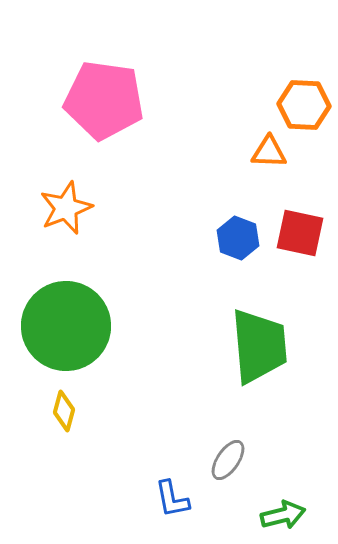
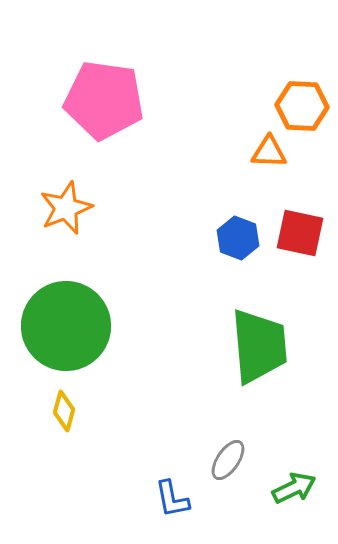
orange hexagon: moved 2 px left, 1 px down
green arrow: moved 11 px right, 27 px up; rotated 12 degrees counterclockwise
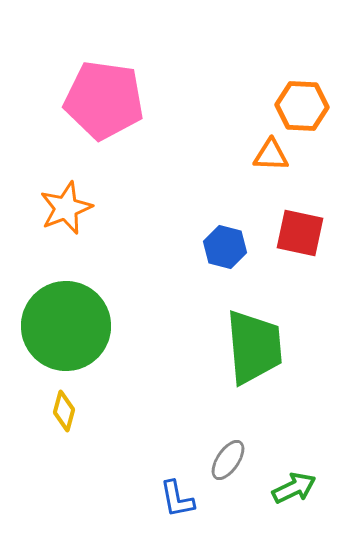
orange triangle: moved 2 px right, 3 px down
blue hexagon: moved 13 px left, 9 px down; rotated 6 degrees counterclockwise
green trapezoid: moved 5 px left, 1 px down
blue L-shape: moved 5 px right
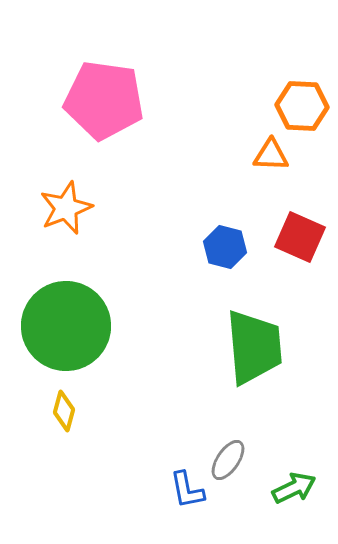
red square: moved 4 px down; rotated 12 degrees clockwise
blue L-shape: moved 10 px right, 9 px up
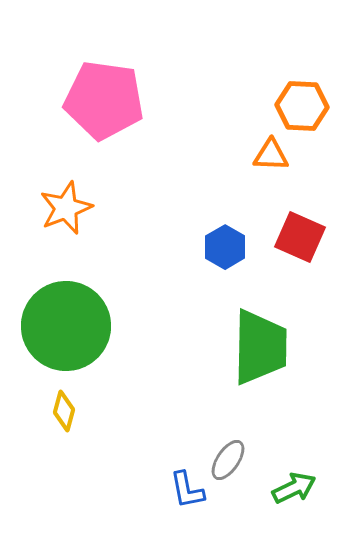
blue hexagon: rotated 15 degrees clockwise
green trapezoid: moved 6 px right; rotated 6 degrees clockwise
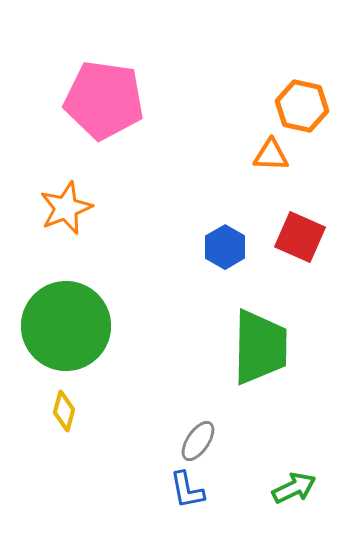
orange hexagon: rotated 9 degrees clockwise
gray ellipse: moved 30 px left, 19 px up
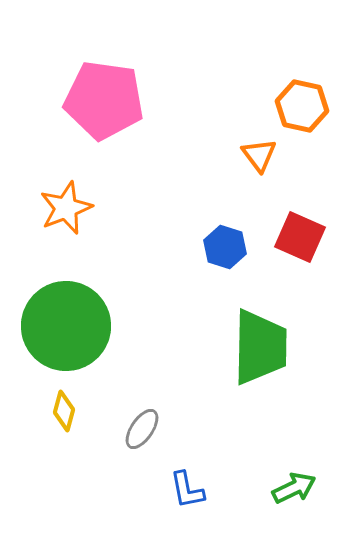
orange triangle: moved 12 px left; rotated 51 degrees clockwise
blue hexagon: rotated 12 degrees counterclockwise
gray ellipse: moved 56 px left, 12 px up
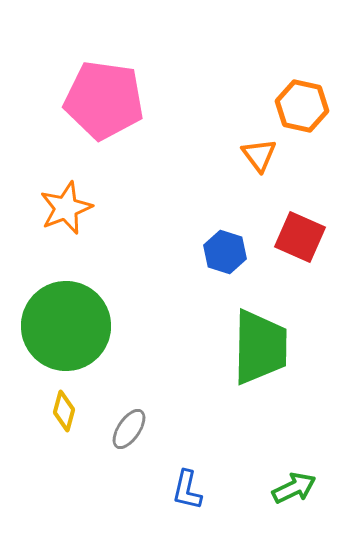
blue hexagon: moved 5 px down
gray ellipse: moved 13 px left
blue L-shape: rotated 24 degrees clockwise
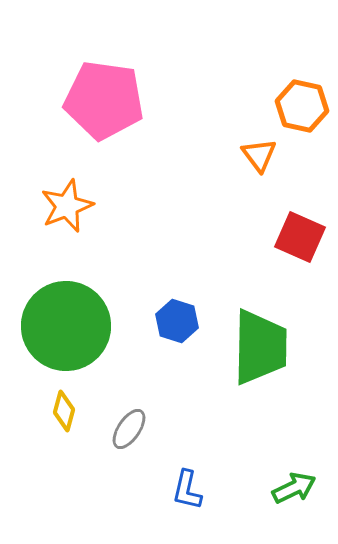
orange star: moved 1 px right, 2 px up
blue hexagon: moved 48 px left, 69 px down
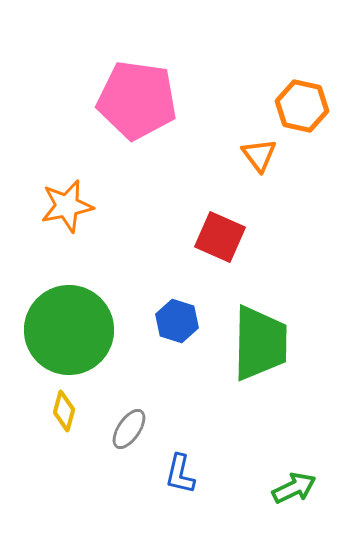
pink pentagon: moved 33 px right
orange star: rotated 10 degrees clockwise
red square: moved 80 px left
green circle: moved 3 px right, 4 px down
green trapezoid: moved 4 px up
blue L-shape: moved 7 px left, 16 px up
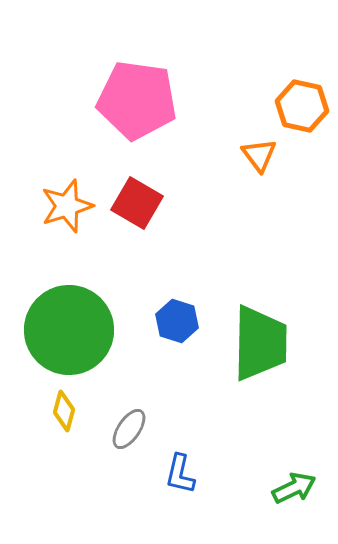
orange star: rotated 6 degrees counterclockwise
red square: moved 83 px left, 34 px up; rotated 6 degrees clockwise
